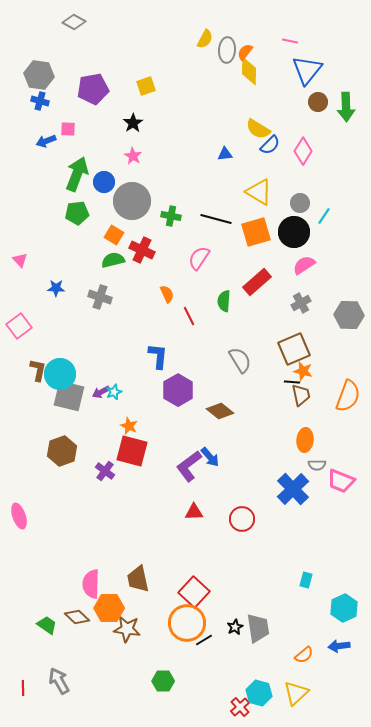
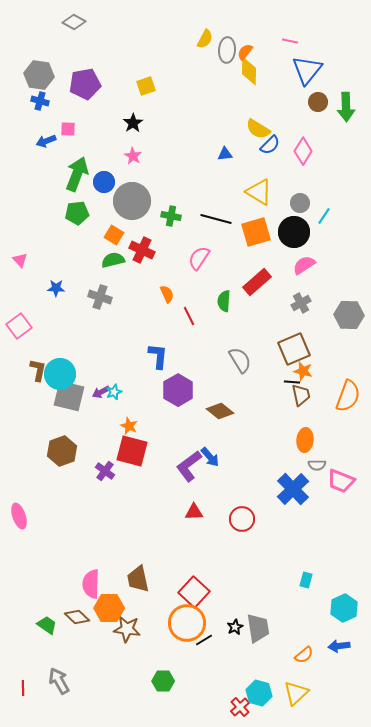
purple pentagon at (93, 89): moved 8 px left, 5 px up
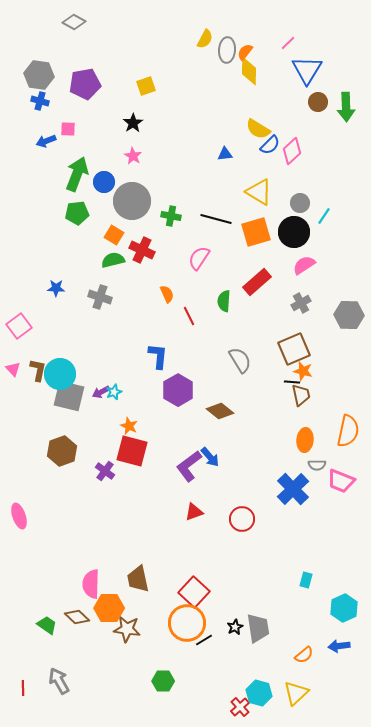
pink line at (290, 41): moved 2 px left, 2 px down; rotated 56 degrees counterclockwise
blue triangle at (307, 70): rotated 8 degrees counterclockwise
pink diamond at (303, 151): moved 11 px left; rotated 16 degrees clockwise
pink triangle at (20, 260): moved 7 px left, 109 px down
orange semicircle at (348, 396): moved 35 px down; rotated 8 degrees counterclockwise
red triangle at (194, 512): rotated 18 degrees counterclockwise
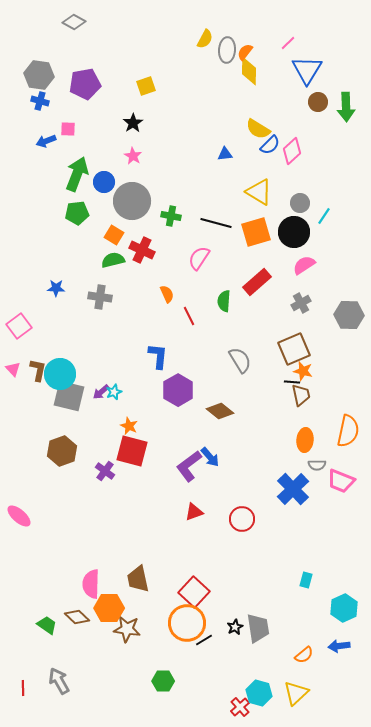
black line at (216, 219): moved 4 px down
gray cross at (100, 297): rotated 10 degrees counterclockwise
purple arrow at (101, 392): rotated 12 degrees counterclockwise
pink ellipse at (19, 516): rotated 30 degrees counterclockwise
